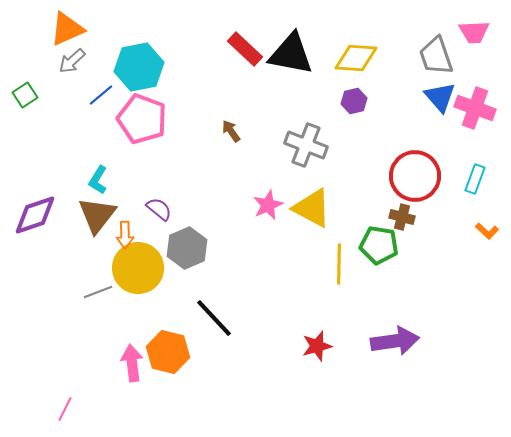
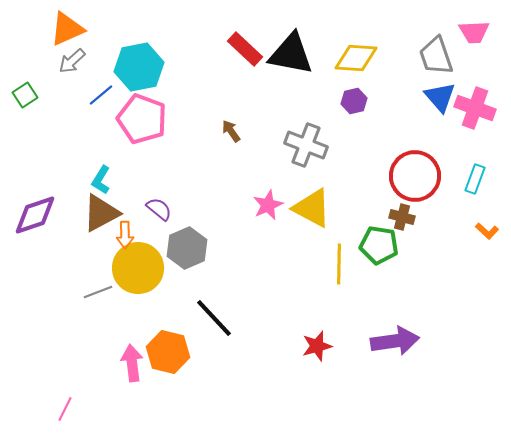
cyan L-shape: moved 3 px right
brown triangle: moved 4 px right, 2 px up; rotated 24 degrees clockwise
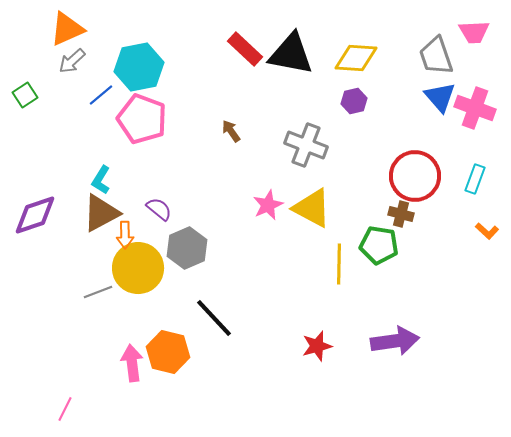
brown cross: moved 1 px left, 3 px up
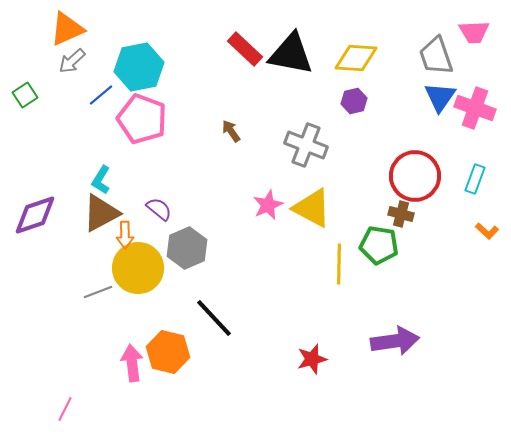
blue triangle: rotated 16 degrees clockwise
red star: moved 5 px left, 13 px down
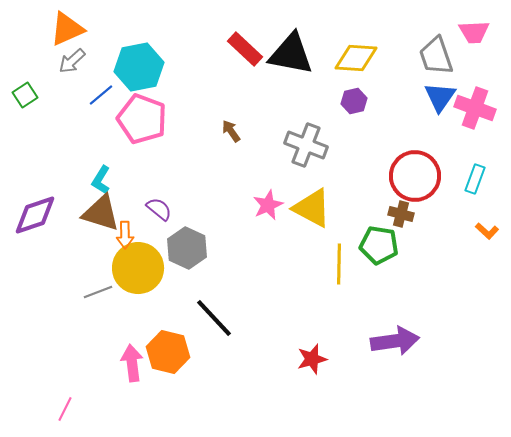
brown triangle: rotated 45 degrees clockwise
gray hexagon: rotated 12 degrees counterclockwise
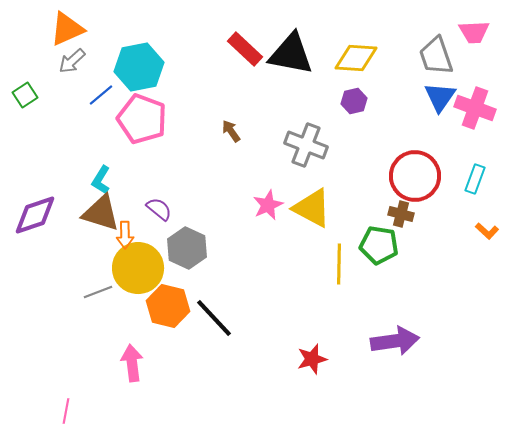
orange hexagon: moved 46 px up
pink line: moved 1 px right, 2 px down; rotated 15 degrees counterclockwise
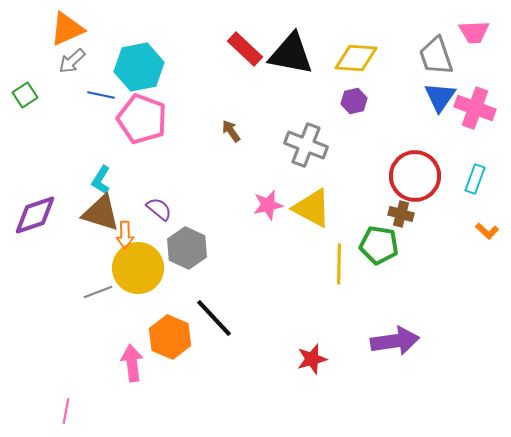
blue line: rotated 52 degrees clockwise
pink star: rotated 12 degrees clockwise
orange hexagon: moved 2 px right, 31 px down; rotated 9 degrees clockwise
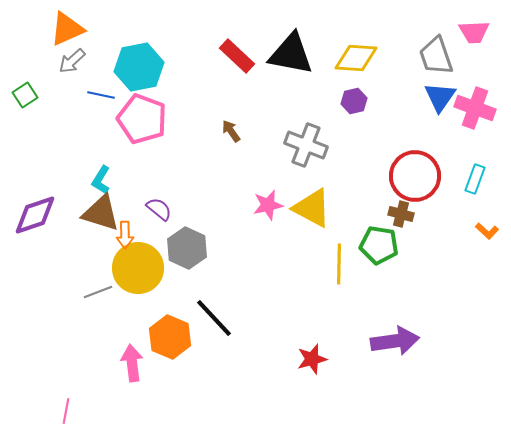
red rectangle: moved 8 px left, 7 px down
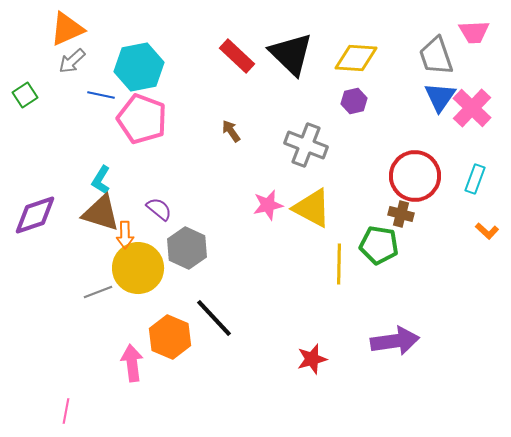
black triangle: rotated 33 degrees clockwise
pink cross: moved 3 px left; rotated 24 degrees clockwise
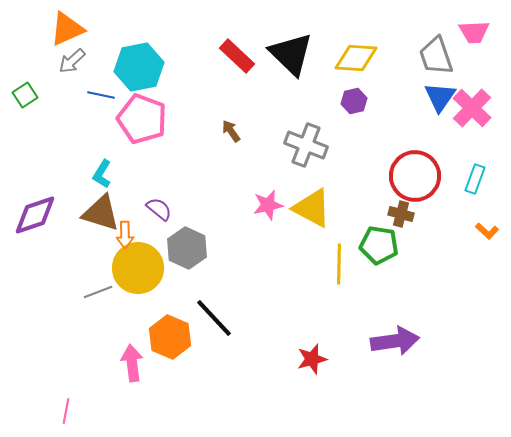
cyan L-shape: moved 1 px right, 6 px up
